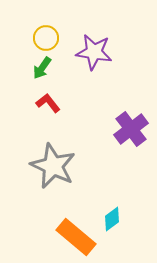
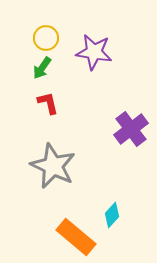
red L-shape: rotated 25 degrees clockwise
cyan diamond: moved 4 px up; rotated 10 degrees counterclockwise
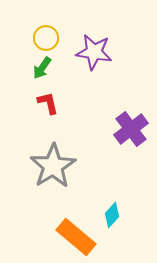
gray star: rotated 15 degrees clockwise
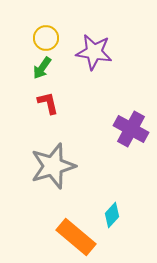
purple cross: rotated 24 degrees counterclockwise
gray star: rotated 15 degrees clockwise
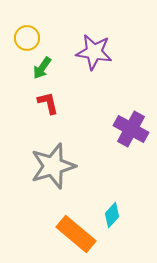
yellow circle: moved 19 px left
orange rectangle: moved 3 px up
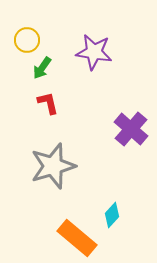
yellow circle: moved 2 px down
purple cross: rotated 12 degrees clockwise
orange rectangle: moved 1 px right, 4 px down
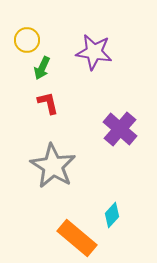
green arrow: rotated 10 degrees counterclockwise
purple cross: moved 11 px left
gray star: rotated 24 degrees counterclockwise
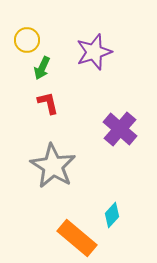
purple star: rotated 27 degrees counterclockwise
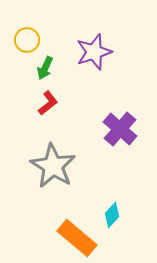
green arrow: moved 3 px right
red L-shape: rotated 65 degrees clockwise
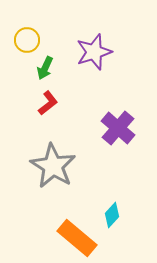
purple cross: moved 2 px left, 1 px up
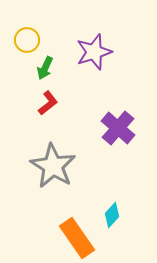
orange rectangle: rotated 15 degrees clockwise
